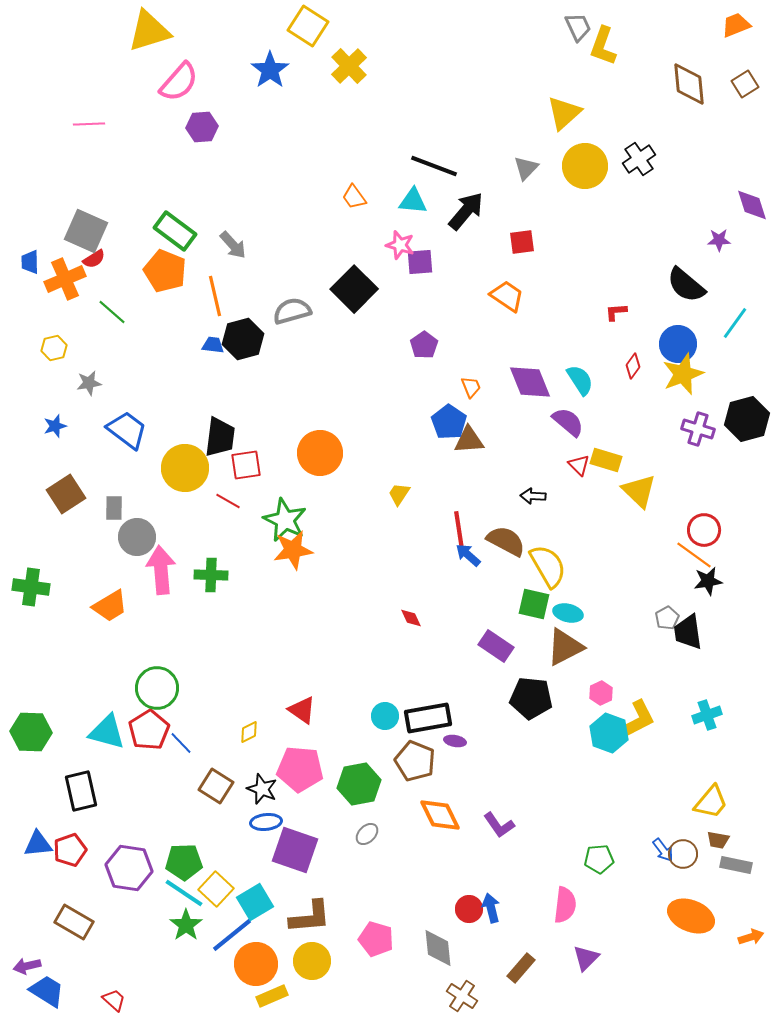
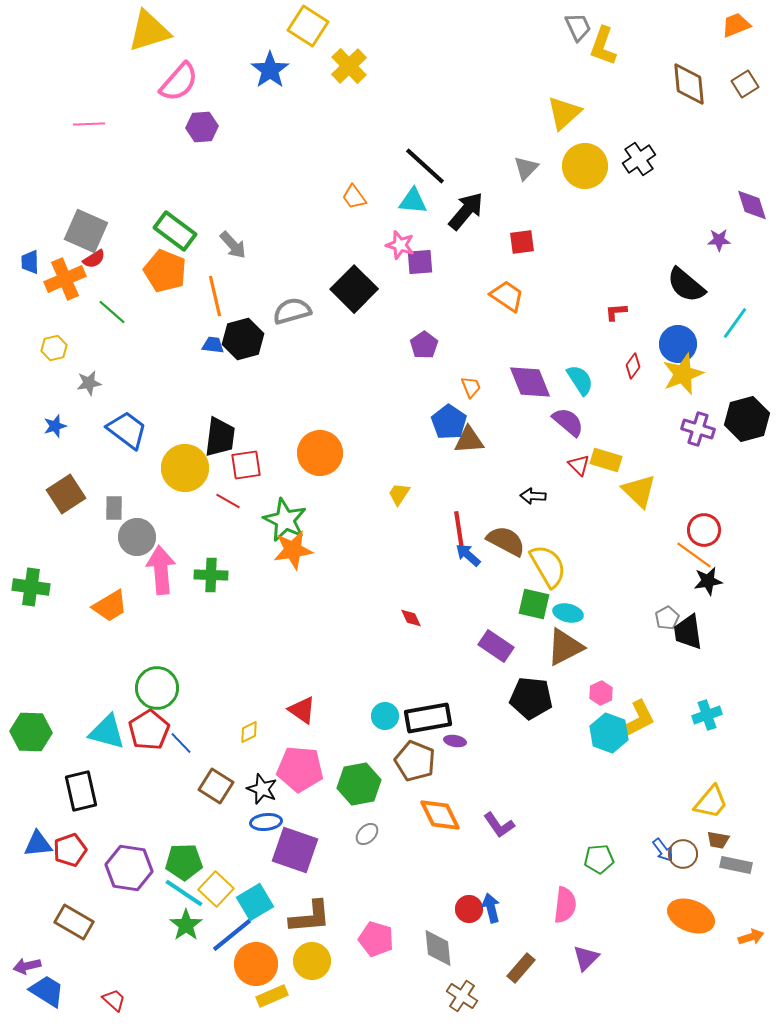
black line at (434, 166): moved 9 px left; rotated 21 degrees clockwise
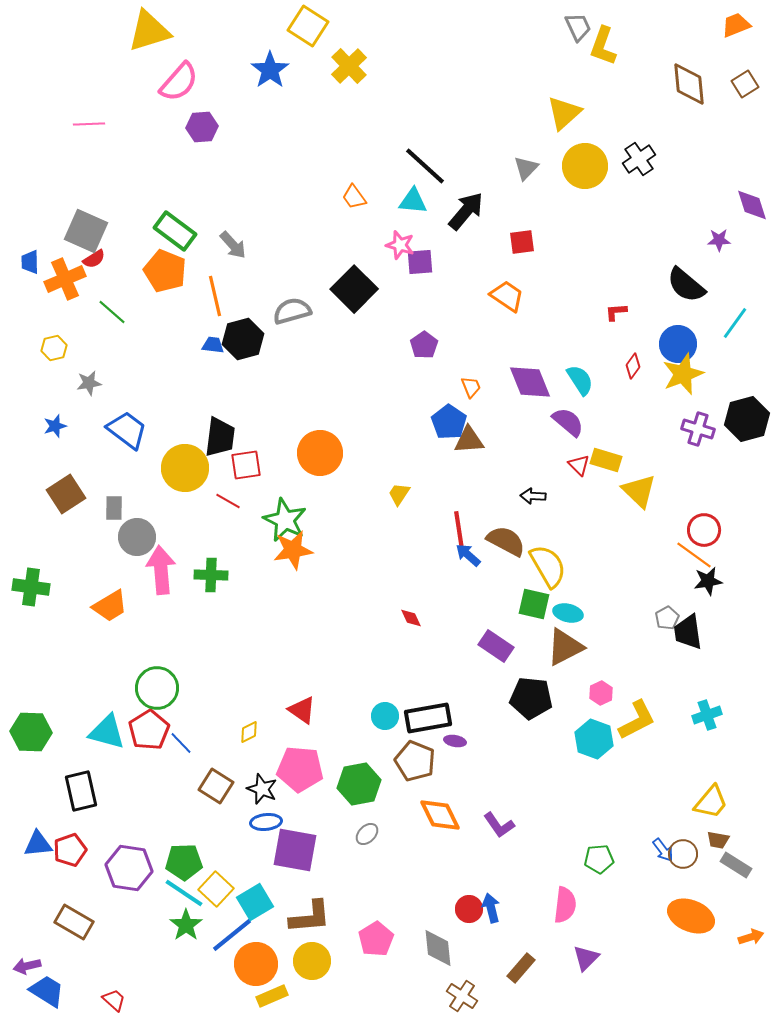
cyan hexagon at (609, 733): moved 15 px left, 6 px down
purple square at (295, 850): rotated 9 degrees counterclockwise
gray rectangle at (736, 865): rotated 20 degrees clockwise
pink pentagon at (376, 939): rotated 24 degrees clockwise
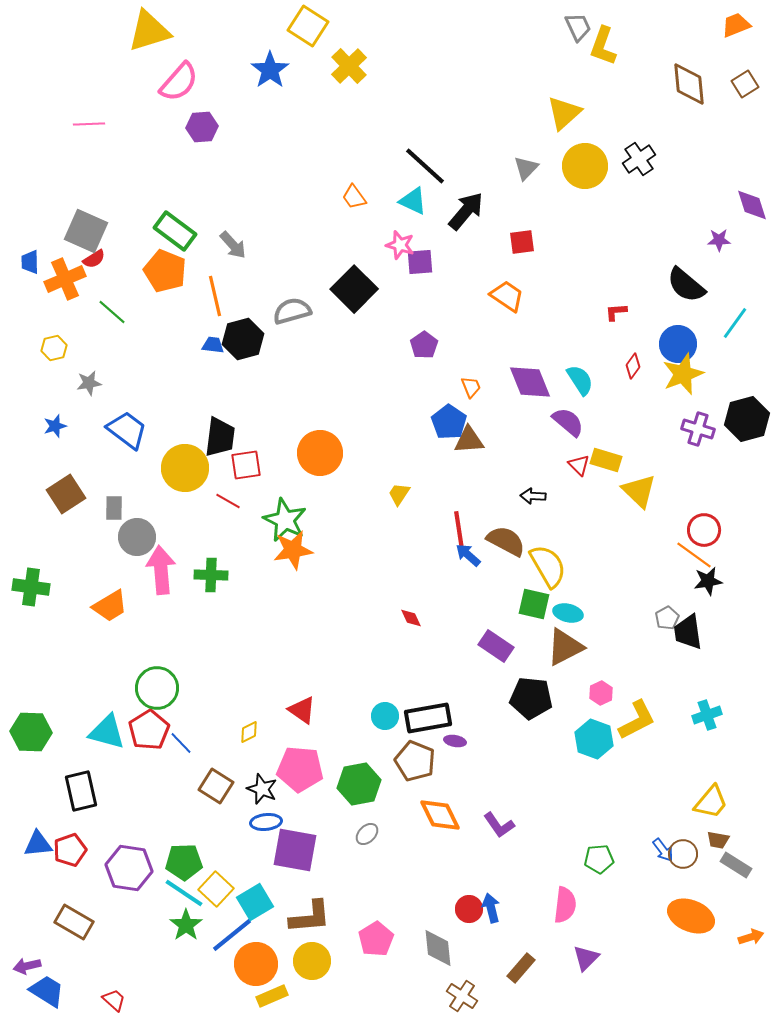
cyan triangle at (413, 201): rotated 20 degrees clockwise
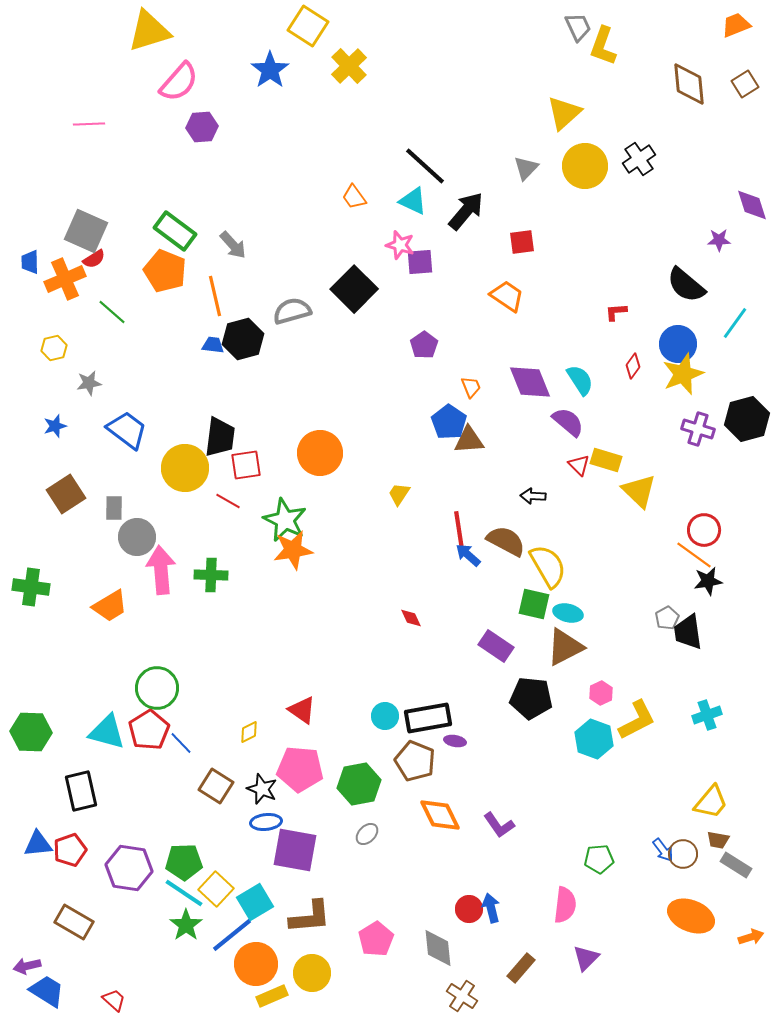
yellow circle at (312, 961): moved 12 px down
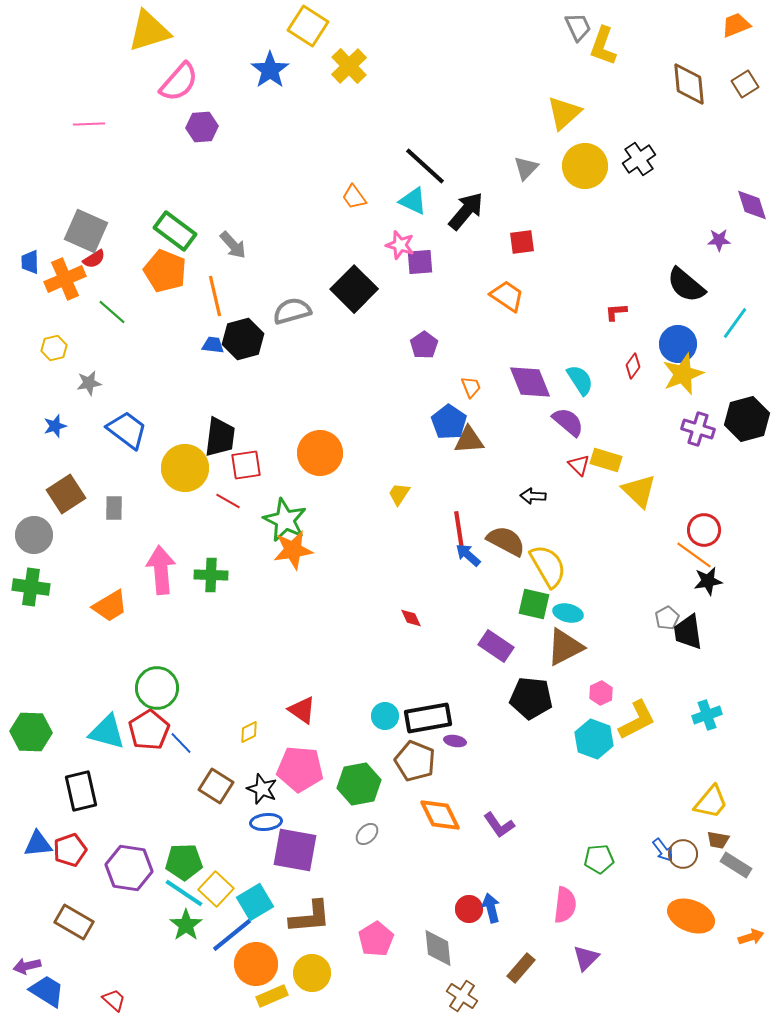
gray circle at (137, 537): moved 103 px left, 2 px up
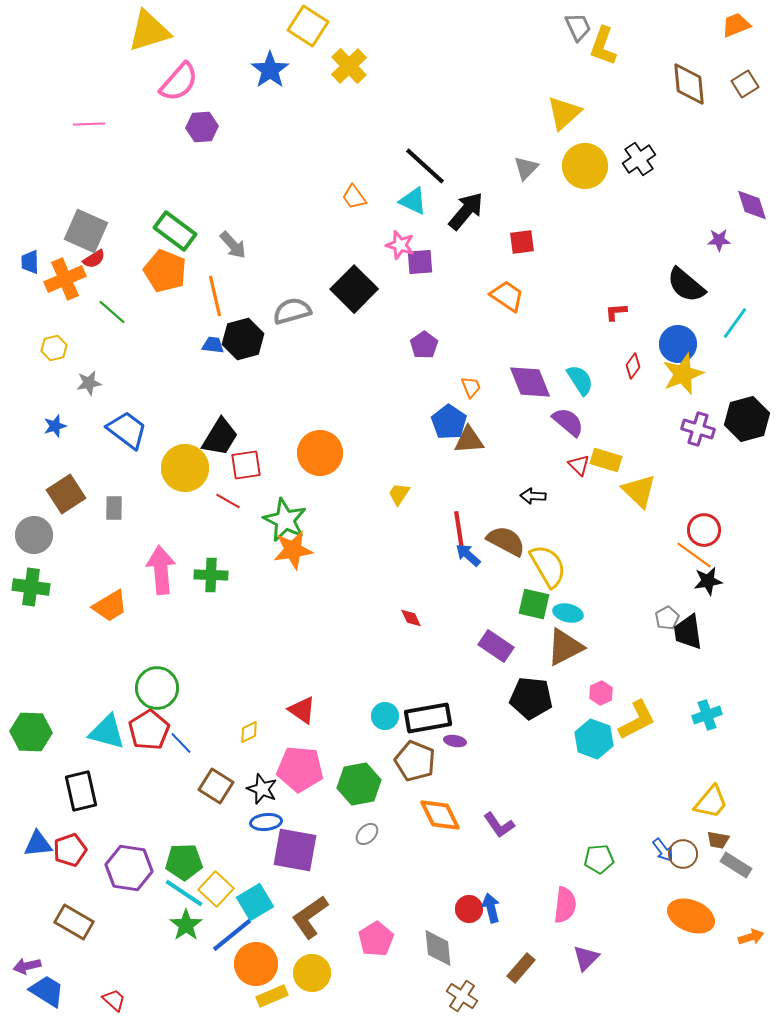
black trapezoid at (220, 437): rotated 24 degrees clockwise
brown L-shape at (310, 917): rotated 150 degrees clockwise
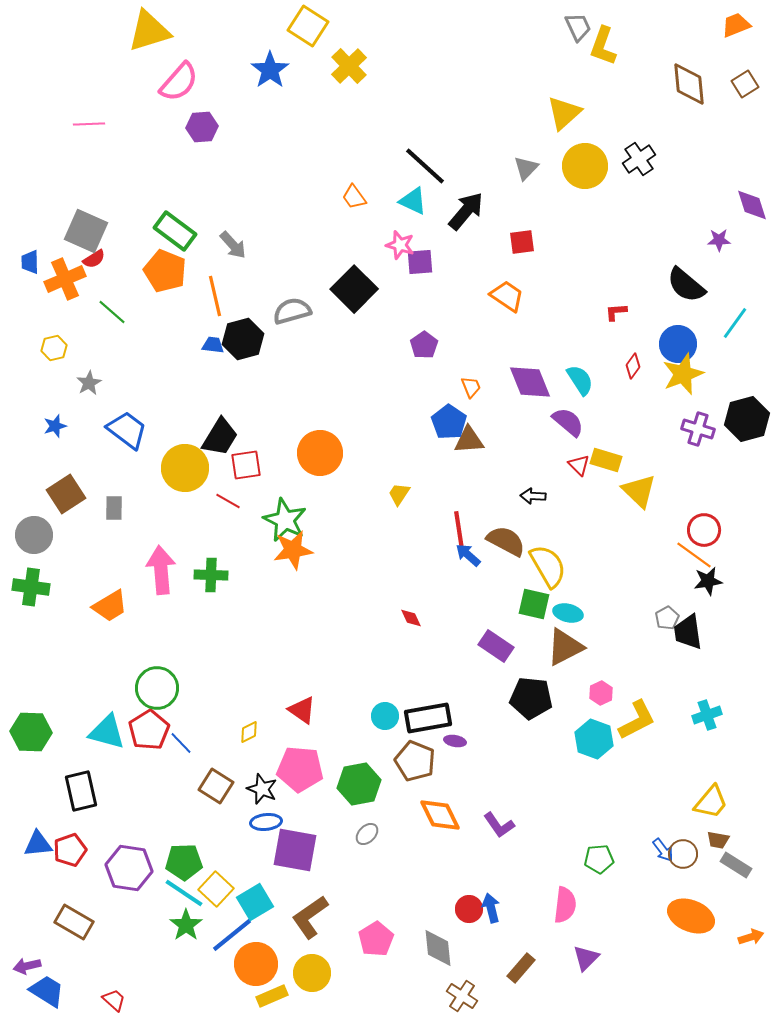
gray star at (89, 383): rotated 20 degrees counterclockwise
